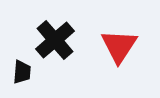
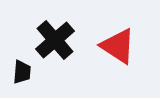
red triangle: moved 1 px left; rotated 30 degrees counterclockwise
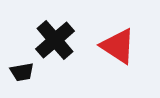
black trapezoid: rotated 75 degrees clockwise
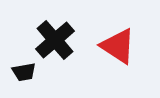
black trapezoid: moved 2 px right
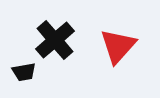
red triangle: rotated 39 degrees clockwise
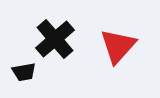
black cross: moved 1 px up
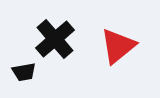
red triangle: rotated 9 degrees clockwise
